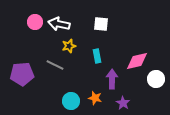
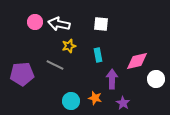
cyan rectangle: moved 1 px right, 1 px up
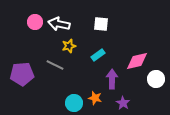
cyan rectangle: rotated 64 degrees clockwise
cyan circle: moved 3 px right, 2 px down
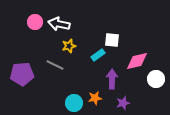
white square: moved 11 px right, 16 px down
orange star: rotated 24 degrees counterclockwise
purple star: rotated 24 degrees clockwise
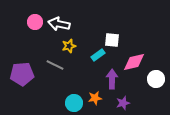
pink diamond: moved 3 px left, 1 px down
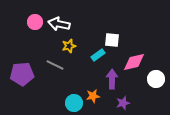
orange star: moved 2 px left, 2 px up
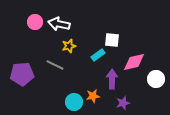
cyan circle: moved 1 px up
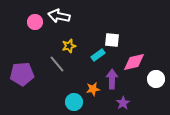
white arrow: moved 8 px up
gray line: moved 2 px right, 1 px up; rotated 24 degrees clockwise
orange star: moved 7 px up
purple star: rotated 16 degrees counterclockwise
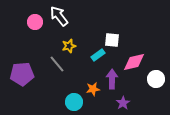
white arrow: rotated 40 degrees clockwise
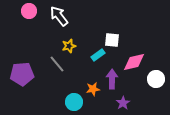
pink circle: moved 6 px left, 11 px up
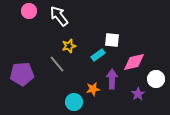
purple star: moved 15 px right, 9 px up
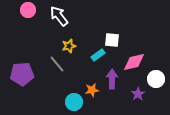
pink circle: moved 1 px left, 1 px up
orange star: moved 1 px left, 1 px down
